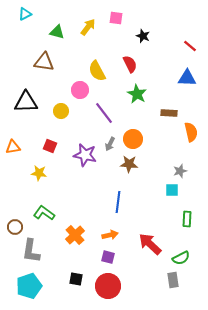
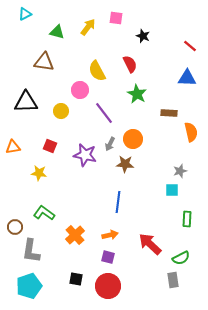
brown star: moved 4 px left
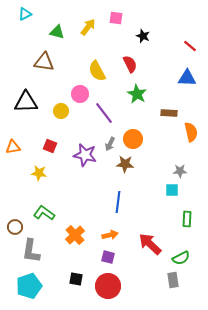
pink circle: moved 4 px down
gray star: rotated 16 degrees clockwise
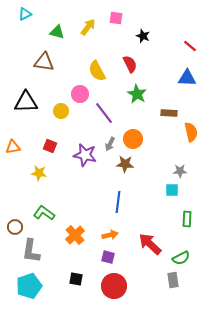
red circle: moved 6 px right
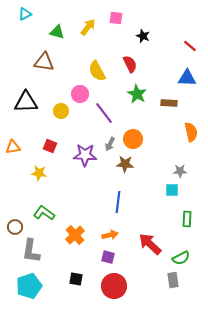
brown rectangle: moved 10 px up
purple star: rotated 10 degrees counterclockwise
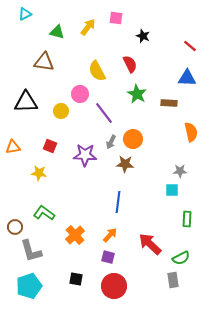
gray arrow: moved 1 px right, 2 px up
orange arrow: rotated 35 degrees counterclockwise
gray L-shape: rotated 25 degrees counterclockwise
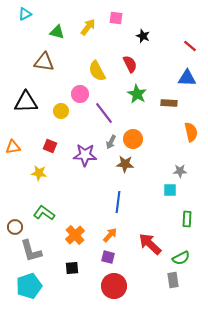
cyan square: moved 2 px left
black square: moved 4 px left, 11 px up; rotated 16 degrees counterclockwise
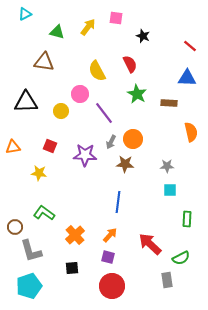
gray star: moved 13 px left, 5 px up
gray rectangle: moved 6 px left
red circle: moved 2 px left
